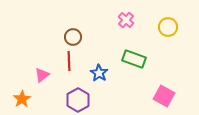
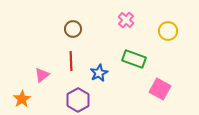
yellow circle: moved 4 px down
brown circle: moved 8 px up
red line: moved 2 px right
blue star: rotated 12 degrees clockwise
pink square: moved 4 px left, 7 px up
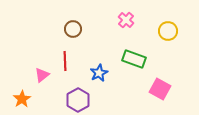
red line: moved 6 px left
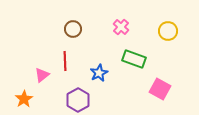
pink cross: moved 5 px left, 7 px down
orange star: moved 2 px right
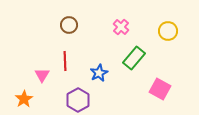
brown circle: moved 4 px left, 4 px up
green rectangle: moved 1 px up; rotated 70 degrees counterclockwise
pink triangle: rotated 21 degrees counterclockwise
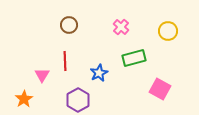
green rectangle: rotated 35 degrees clockwise
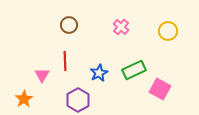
green rectangle: moved 12 px down; rotated 10 degrees counterclockwise
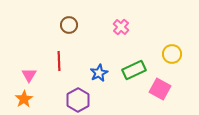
yellow circle: moved 4 px right, 23 px down
red line: moved 6 px left
pink triangle: moved 13 px left
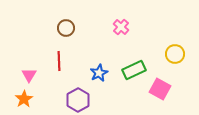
brown circle: moved 3 px left, 3 px down
yellow circle: moved 3 px right
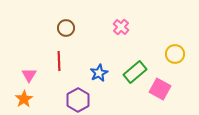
green rectangle: moved 1 px right, 2 px down; rotated 15 degrees counterclockwise
